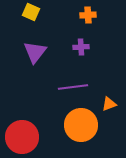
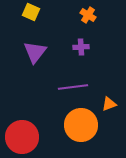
orange cross: rotated 35 degrees clockwise
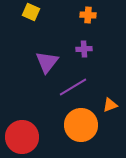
orange cross: rotated 28 degrees counterclockwise
purple cross: moved 3 px right, 2 px down
purple triangle: moved 12 px right, 10 px down
purple line: rotated 24 degrees counterclockwise
orange triangle: moved 1 px right, 1 px down
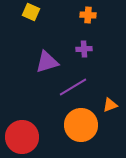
purple triangle: rotated 35 degrees clockwise
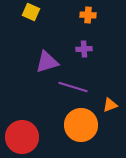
purple line: rotated 48 degrees clockwise
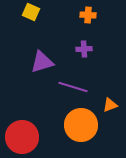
purple triangle: moved 5 px left
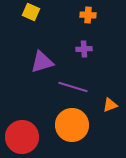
orange circle: moved 9 px left
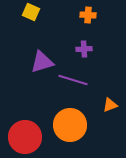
purple line: moved 7 px up
orange circle: moved 2 px left
red circle: moved 3 px right
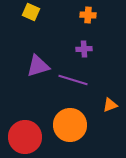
purple triangle: moved 4 px left, 4 px down
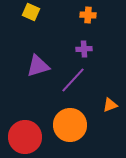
purple line: rotated 64 degrees counterclockwise
